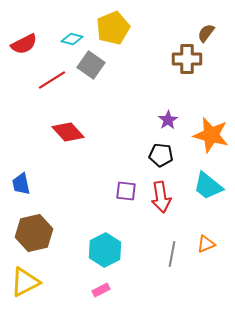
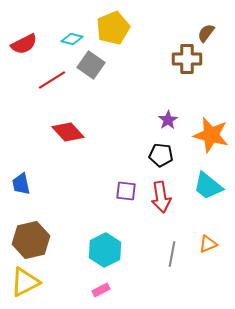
brown hexagon: moved 3 px left, 7 px down
orange triangle: moved 2 px right
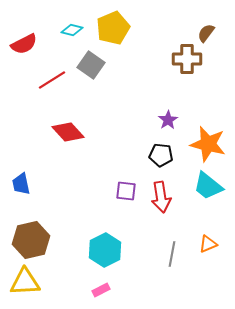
cyan diamond: moved 9 px up
orange star: moved 3 px left, 9 px down
yellow triangle: rotated 24 degrees clockwise
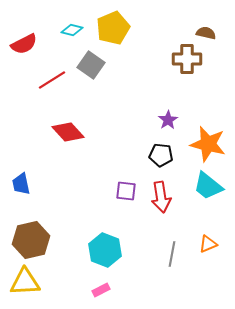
brown semicircle: rotated 66 degrees clockwise
cyan hexagon: rotated 12 degrees counterclockwise
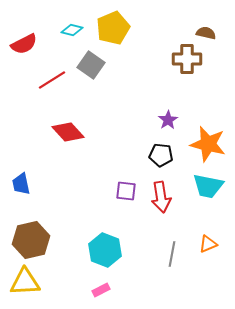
cyan trapezoid: rotated 28 degrees counterclockwise
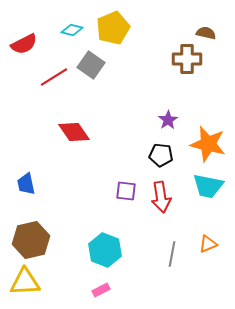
red line: moved 2 px right, 3 px up
red diamond: moved 6 px right; rotated 8 degrees clockwise
blue trapezoid: moved 5 px right
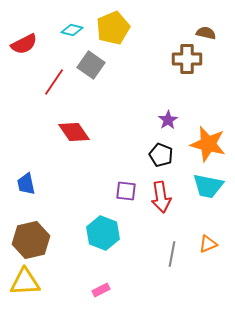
red line: moved 5 px down; rotated 24 degrees counterclockwise
black pentagon: rotated 15 degrees clockwise
cyan hexagon: moved 2 px left, 17 px up
